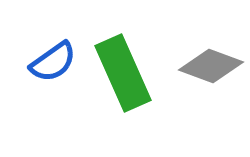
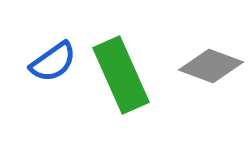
green rectangle: moved 2 px left, 2 px down
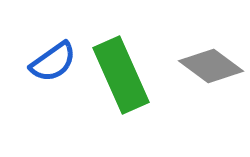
gray diamond: rotated 16 degrees clockwise
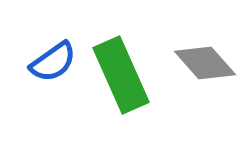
gray diamond: moved 6 px left, 3 px up; rotated 12 degrees clockwise
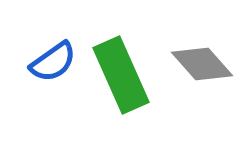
gray diamond: moved 3 px left, 1 px down
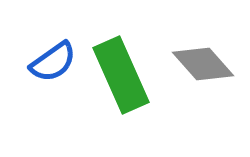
gray diamond: moved 1 px right
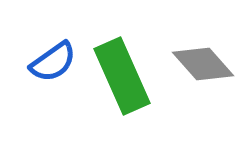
green rectangle: moved 1 px right, 1 px down
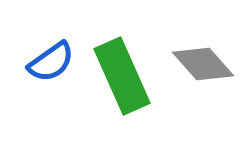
blue semicircle: moved 2 px left
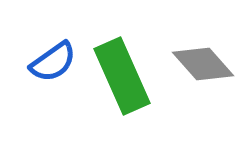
blue semicircle: moved 2 px right
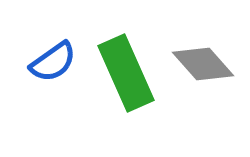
green rectangle: moved 4 px right, 3 px up
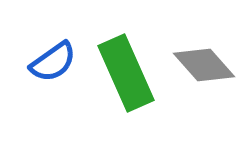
gray diamond: moved 1 px right, 1 px down
